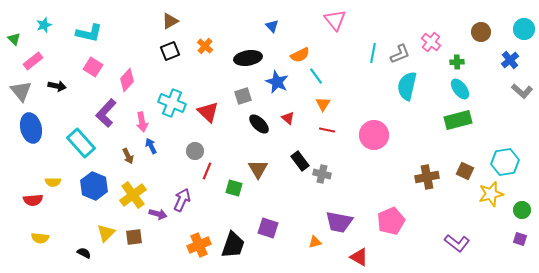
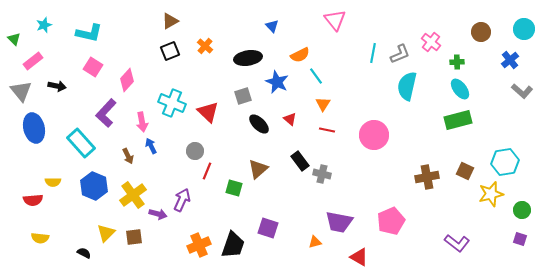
red triangle at (288, 118): moved 2 px right, 1 px down
blue ellipse at (31, 128): moved 3 px right
brown triangle at (258, 169): rotated 20 degrees clockwise
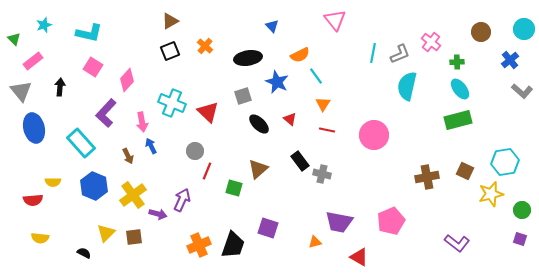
black arrow at (57, 86): moved 3 px right, 1 px down; rotated 96 degrees counterclockwise
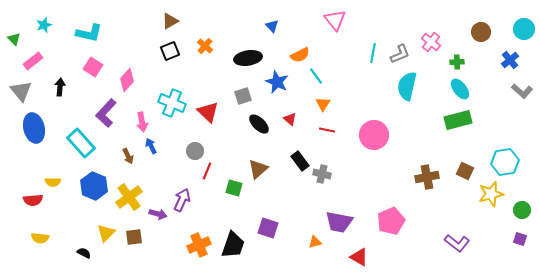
yellow cross at (133, 195): moved 4 px left, 2 px down
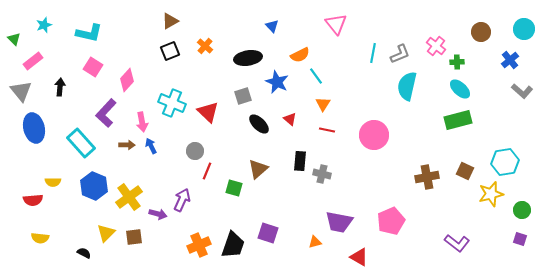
pink triangle at (335, 20): moved 1 px right, 4 px down
pink cross at (431, 42): moved 5 px right, 4 px down
cyan ellipse at (460, 89): rotated 10 degrees counterclockwise
brown arrow at (128, 156): moved 1 px left, 11 px up; rotated 63 degrees counterclockwise
black rectangle at (300, 161): rotated 42 degrees clockwise
purple square at (268, 228): moved 5 px down
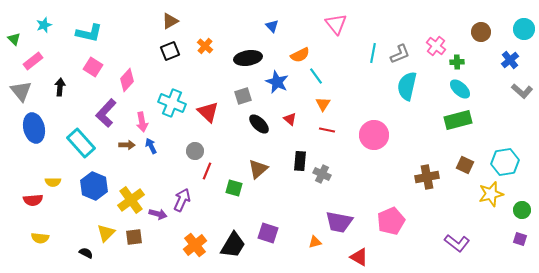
brown square at (465, 171): moved 6 px up
gray cross at (322, 174): rotated 12 degrees clockwise
yellow cross at (129, 197): moved 2 px right, 3 px down
orange cross at (199, 245): moved 4 px left; rotated 15 degrees counterclockwise
black trapezoid at (233, 245): rotated 12 degrees clockwise
black semicircle at (84, 253): moved 2 px right
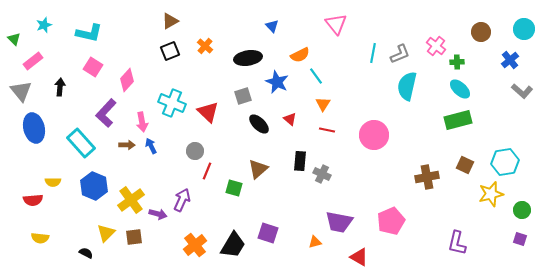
purple L-shape at (457, 243): rotated 65 degrees clockwise
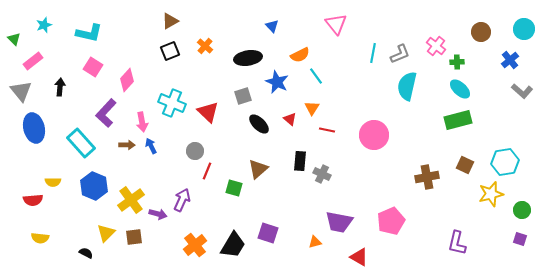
orange triangle at (323, 104): moved 11 px left, 4 px down
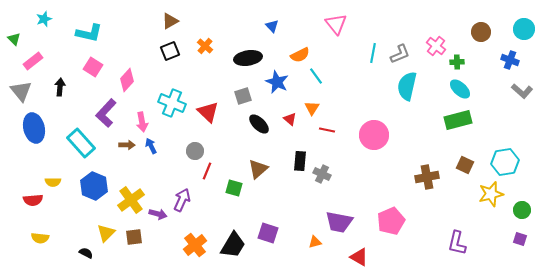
cyan star at (44, 25): moved 6 px up
blue cross at (510, 60): rotated 30 degrees counterclockwise
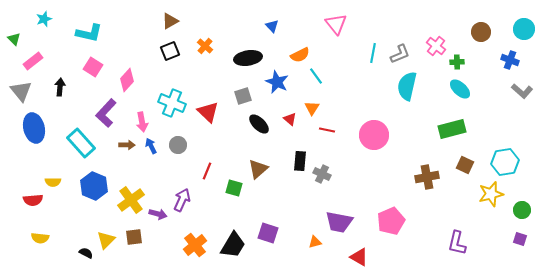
green rectangle at (458, 120): moved 6 px left, 9 px down
gray circle at (195, 151): moved 17 px left, 6 px up
yellow triangle at (106, 233): moved 7 px down
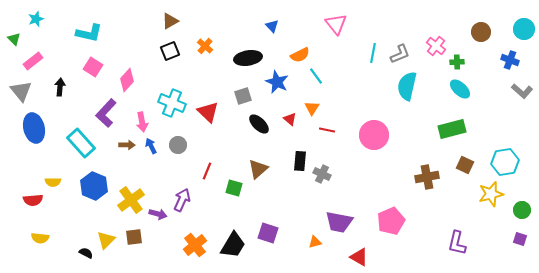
cyan star at (44, 19): moved 8 px left
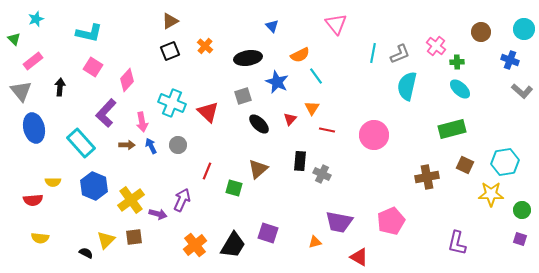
red triangle at (290, 119): rotated 32 degrees clockwise
yellow star at (491, 194): rotated 15 degrees clockwise
